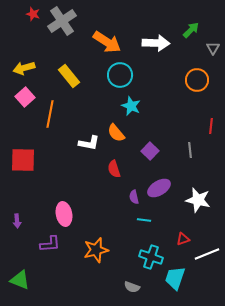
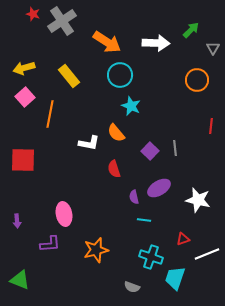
gray line: moved 15 px left, 2 px up
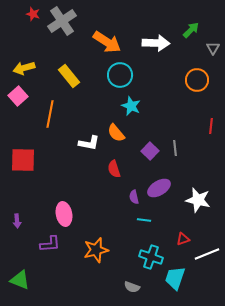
pink square: moved 7 px left, 1 px up
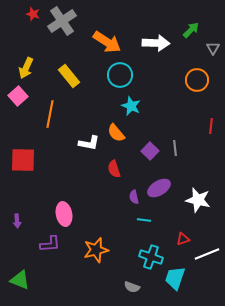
yellow arrow: moved 2 px right; rotated 50 degrees counterclockwise
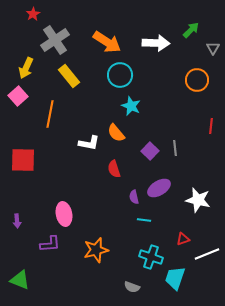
red star: rotated 24 degrees clockwise
gray cross: moved 7 px left, 19 px down
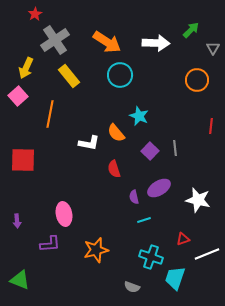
red star: moved 2 px right
cyan star: moved 8 px right, 10 px down
cyan line: rotated 24 degrees counterclockwise
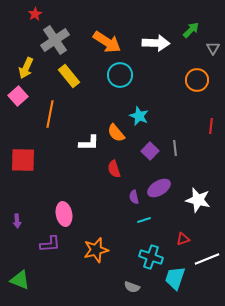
white L-shape: rotated 10 degrees counterclockwise
white line: moved 5 px down
